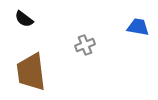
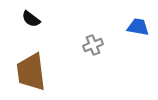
black semicircle: moved 7 px right
gray cross: moved 8 px right
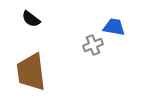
blue trapezoid: moved 24 px left
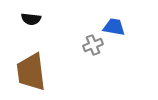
black semicircle: rotated 30 degrees counterclockwise
